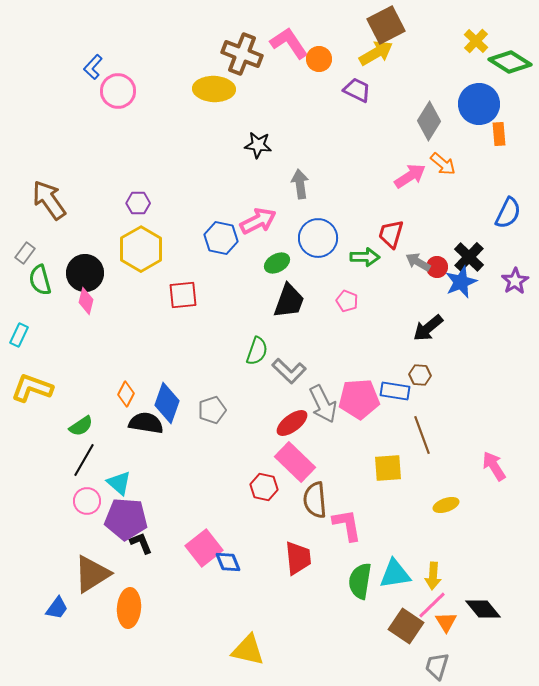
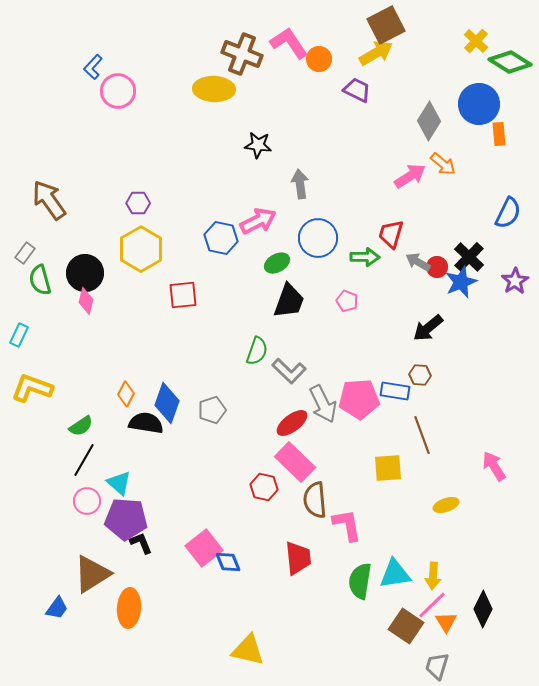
black diamond at (483, 609): rotated 66 degrees clockwise
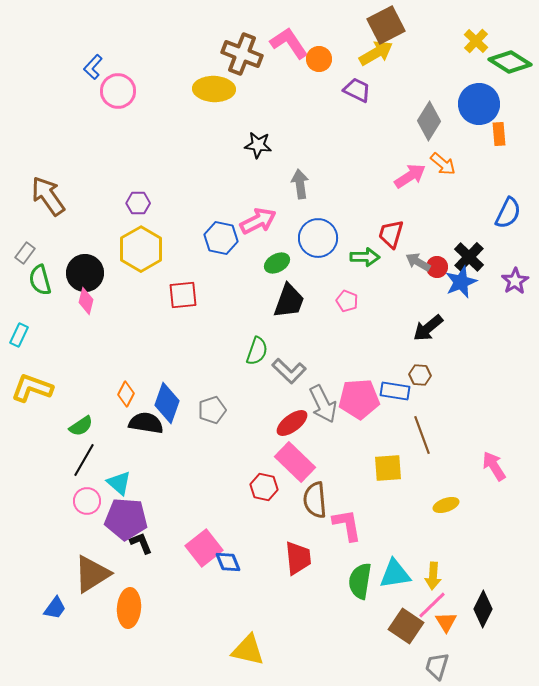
brown arrow at (49, 200): moved 1 px left, 4 px up
blue trapezoid at (57, 608): moved 2 px left
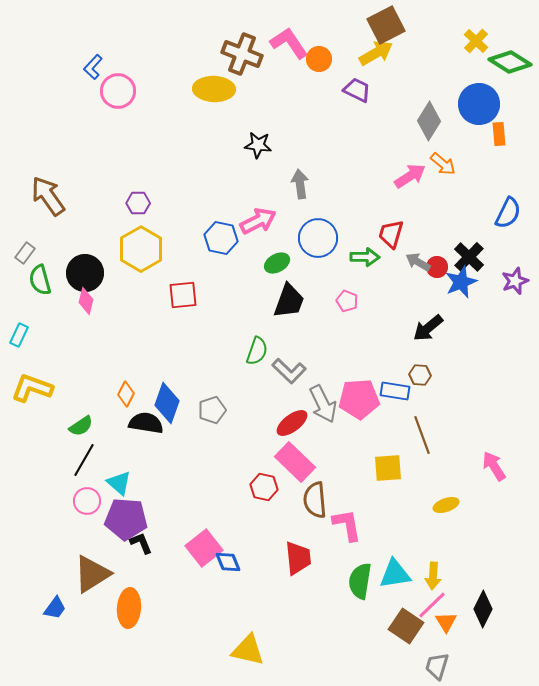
purple star at (515, 281): rotated 12 degrees clockwise
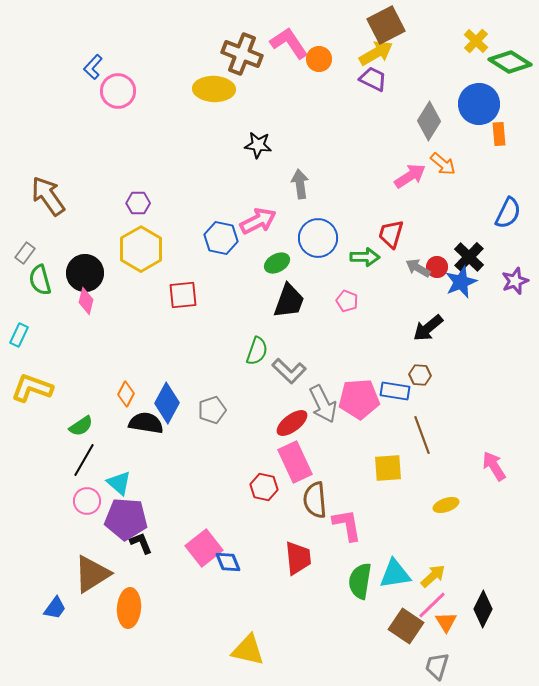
purple trapezoid at (357, 90): moved 16 px right, 11 px up
gray arrow at (418, 262): moved 6 px down
blue diamond at (167, 403): rotated 9 degrees clockwise
pink rectangle at (295, 462): rotated 21 degrees clockwise
yellow arrow at (433, 576): rotated 136 degrees counterclockwise
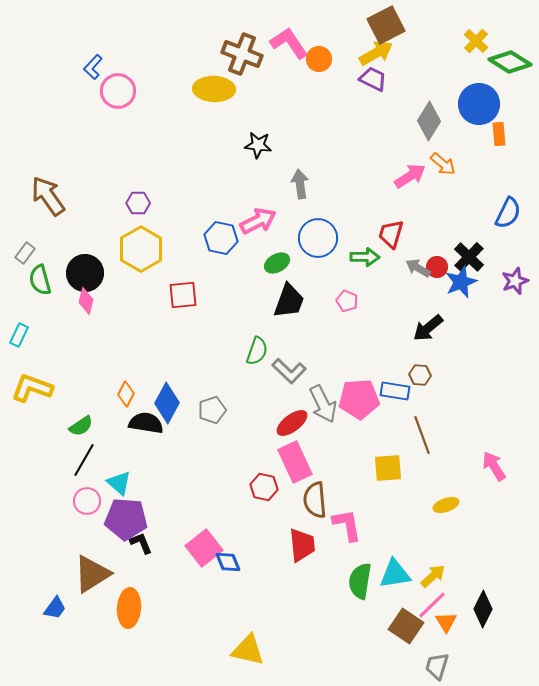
red trapezoid at (298, 558): moved 4 px right, 13 px up
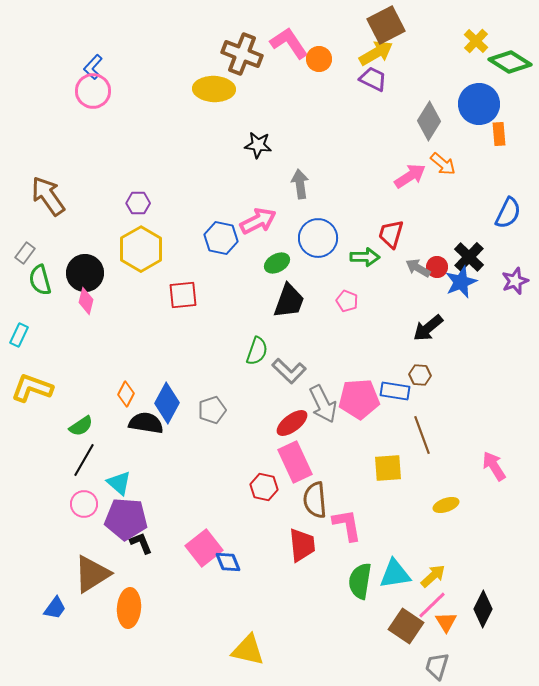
pink circle at (118, 91): moved 25 px left
pink circle at (87, 501): moved 3 px left, 3 px down
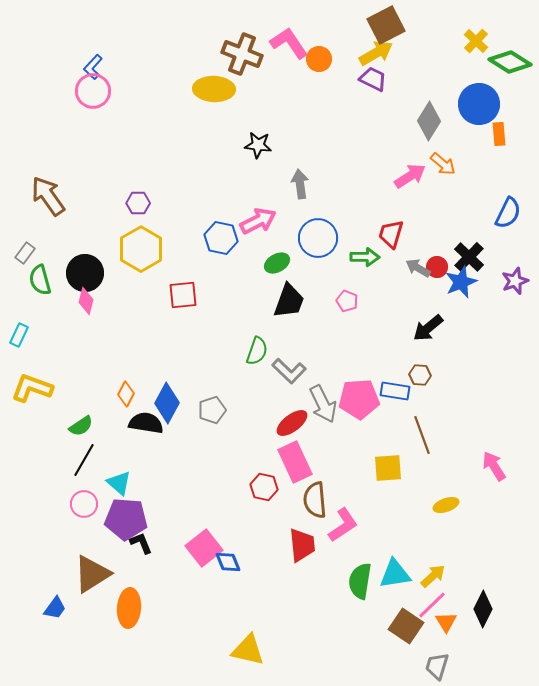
pink L-shape at (347, 525): moved 4 px left; rotated 66 degrees clockwise
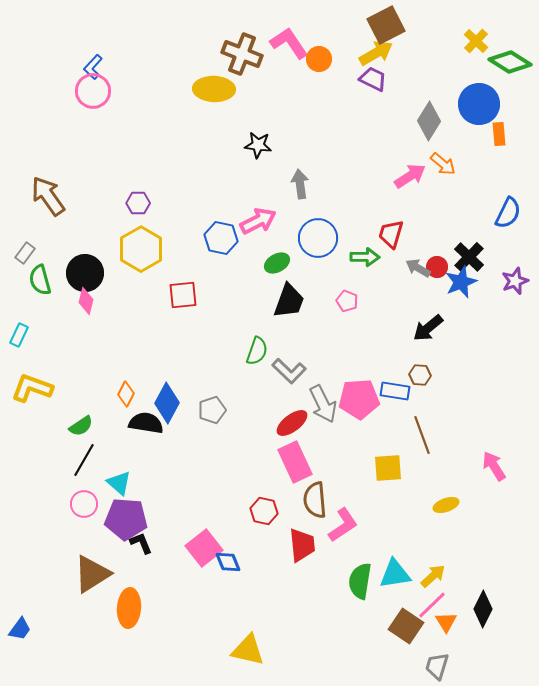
red hexagon at (264, 487): moved 24 px down
blue trapezoid at (55, 608): moved 35 px left, 21 px down
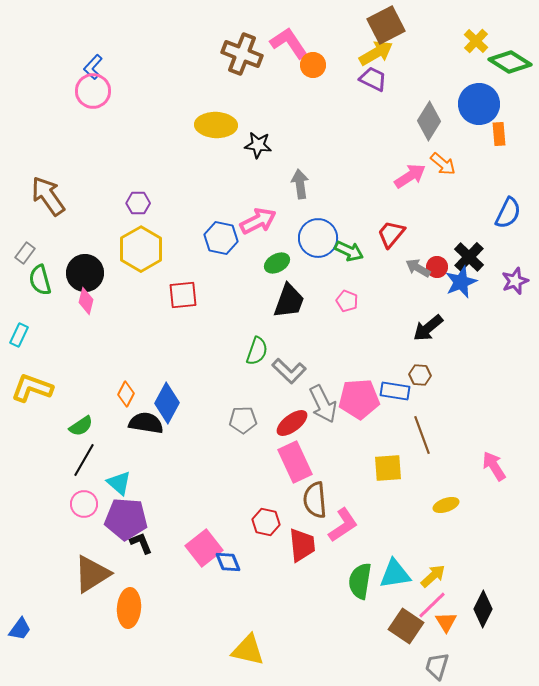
orange circle at (319, 59): moved 6 px left, 6 px down
yellow ellipse at (214, 89): moved 2 px right, 36 px down
red trapezoid at (391, 234): rotated 24 degrees clockwise
green arrow at (365, 257): moved 16 px left, 6 px up; rotated 24 degrees clockwise
gray pentagon at (212, 410): moved 31 px right, 10 px down; rotated 16 degrees clockwise
red hexagon at (264, 511): moved 2 px right, 11 px down
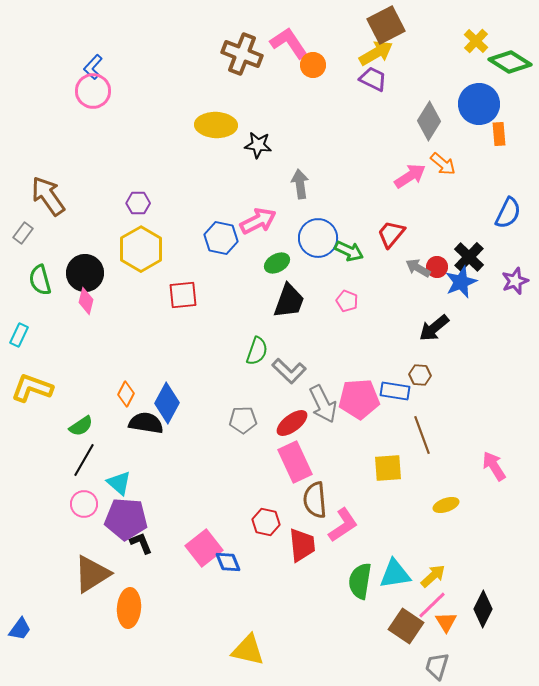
gray rectangle at (25, 253): moved 2 px left, 20 px up
black arrow at (428, 328): moved 6 px right
